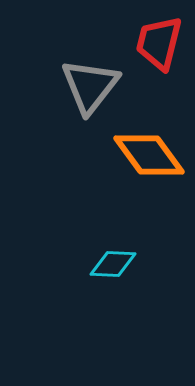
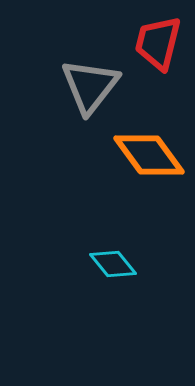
red trapezoid: moved 1 px left
cyan diamond: rotated 48 degrees clockwise
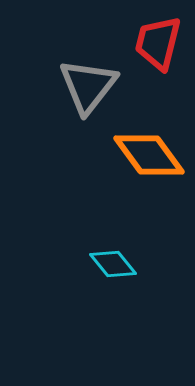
gray triangle: moved 2 px left
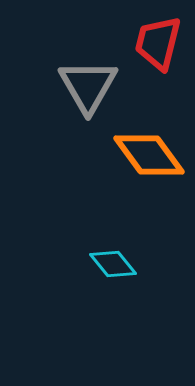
gray triangle: rotated 8 degrees counterclockwise
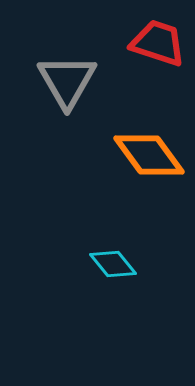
red trapezoid: rotated 94 degrees clockwise
gray triangle: moved 21 px left, 5 px up
